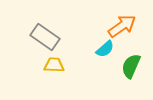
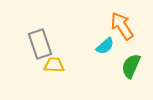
orange arrow: rotated 88 degrees counterclockwise
gray rectangle: moved 5 px left, 7 px down; rotated 36 degrees clockwise
cyan semicircle: moved 3 px up
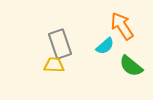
gray rectangle: moved 20 px right
green semicircle: rotated 75 degrees counterclockwise
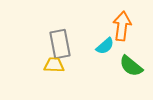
orange arrow: rotated 40 degrees clockwise
gray rectangle: rotated 8 degrees clockwise
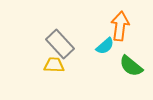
orange arrow: moved 2 px left
gray rectangle: rotated 32 degrees counterclockwise
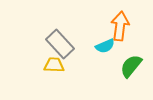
cyan semicircle: rotated 18 degrees clockwise
green semicircle: rotated 90 degrees clockwise
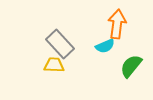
orange arrow: moved 3 px left, 2 px up
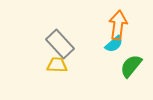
orange arrow: moved 1 px right, 1 px down
cyan semicircle: moved 9 px right, 2 px up; rotated 18 degrees counterclockwise
yellow trapezoid: moved 3 px right
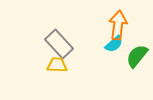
gray rectangle: moved 1 px left
green semicircle: moved 6 px right, 10 px up
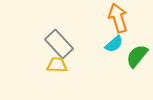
orange arrow: moved 7 px up; rotated 24 degrees counterclockwise
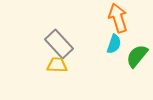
cyan semicircle: rotated 30 degrees counterclockwise
